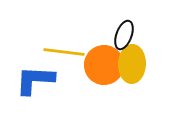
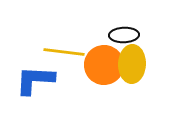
black ellipse: rotated 68 degrees clockwise
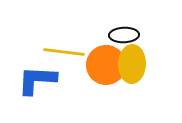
orange circle: moved 2 px right
blue L-shape: moved 2 px right
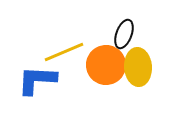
black ellipse: moved 1 px up; rotated 68 degrees counterclockwise
yellow line: rotated 30 degrees counterclockwise
yellow ellipse: moved 6 px right, 3 px down; rotated 6 degrees counterclockwise
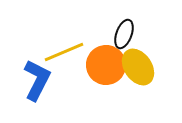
yellow ellipse: rotated 30 degrees counterclockwise
blue L-shape: rotated 114 degrees clockwise
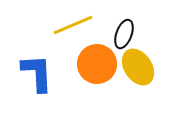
yellow line: moved 9 px right, 27 px up
orange circle: moved 9 px left, 1 px up
blue L-shape: moved 7 px up; rotated 30 degrees counterclockwise
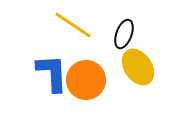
yellow line: rotated 57 degrees clockwise
orange circle: moved 11 px left, 16 px down
blue L-shape: moved 15 px right
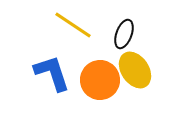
yellow ellipse: moved 3 px left, 3 px down
blue L-shape: rotated 15 degrees counterclockwise
orange circle: moved 14 px right
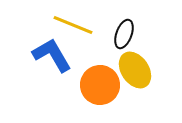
yellow line: rotated 12 degrees counterclockwise
blue L-shape: moved 18 px up; rotated 12 degrees counterclockwise
orange circle: moved 5 px down
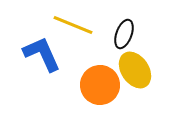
blue L-shape: moved 10 px left, 1 px up; rotated 6 degrees clockwise
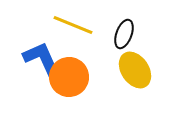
blue L-shape: moved 5 px down
orange circle: moved 31 px left, 8 px up
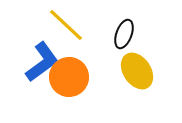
yellow line: moved 7 px left; rotated 21 degrees clockwise
blue L-shape: moved 3 px down; rotated 78 degrees clockwise
yellow ellipse: moved 2 px right, 1 px down
